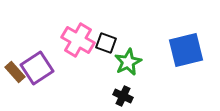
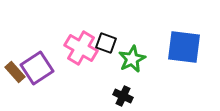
pink cross: moved 3 px right, 8 px down
blue square: moved 2 px left, 3 px up; rotated 21 degrees clockwise
green star: moved 4 px right, 3 px up
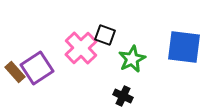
black square: moved 1 px left, 8 px up
pink cross: rotated 16 degrees clockwise
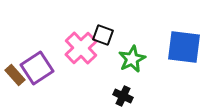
black square: moved 2 px left
brown rectangle: moved 3 px down
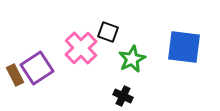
black square: moved 5 px right, 3 px up
brown rectangle: rotated 15 degrees clockwise
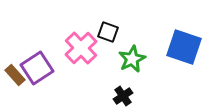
blue square: rotated 12 degrees clockwise
brown rectangle: rotated 15 degrees counterclockwise
black cross: rotated 30 degrees clockwise
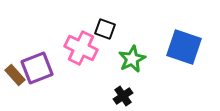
black square: moved 3 px left, 3 px up
pink cross: rotated 20 degrees counterclockwise
purple square: rotated 12 degrees clockwise
